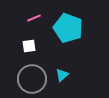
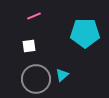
pink line: moved 2 px up
cyan pentagon: moved 17 px right, 5 px down; rotated 20 degrees counterclockwise
gray circle: moved 4 px right
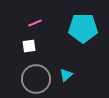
pink line: moved 1 px right, 7 px down
cyan pentagon: moved 2 px left, 5 px up
cyan triangle: moved 4 px right
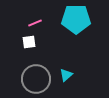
cyan pentagon: moved 7 px left, 9 px up
white square: moved 4 px up
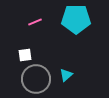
pink line: moved 1 px up
white square: moved 4 px left, 13 px down
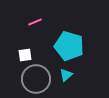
cyan pentagon: moved 7 px left, 27 px down; rotated 16 degrees clockwise
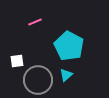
cyan pentagon: rotated 12 degrees clockwise
white square: moved 8 px left, 6 px down
gray circle: moved 2 px right, 1 px down
